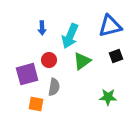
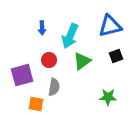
purple square: moved 5 px left, 1 px down
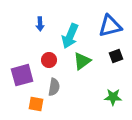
blue arrow: moved 2 px left, 4 px up
green star: moved 5 px right
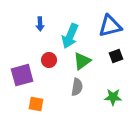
gray semicircle: moved 23 px right
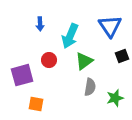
blue triangle: rotated 50 degrees counterclockwise
black square: moved 6 px right
green triangle: moved 2 px right
gray semicircle: moved 13 px right
green star: moved 2 px right, 1 px down; rotated 18 degrees counterclockwise
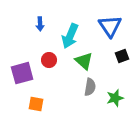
green triangle: rotated 42 degrees counterclockwise
purple square: moved 2 px up
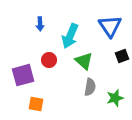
purple square: moved 1 px right, 2 px down
